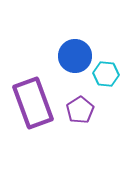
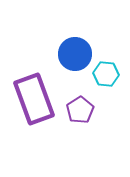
blue circle: moved 2 px up
purple rectangle: moved 1 px right, 4 px up
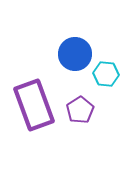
purple rectangle: moved 6 px down
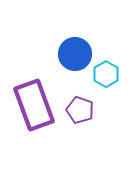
cyan hexagon: rotated 25 degrees clockwise
purple pentagon: rotated 20 degrees counterclockwise
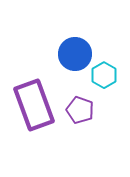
cyan hexagon: moved 2 px left, 1 px down
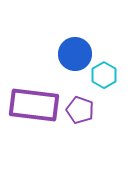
purple rectangle: rotated 63 degrees counterclockwise
